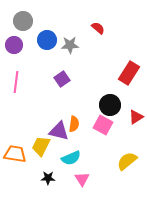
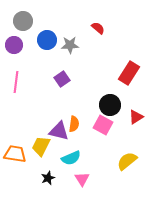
black star: rotated 24 degrees counterclockwise
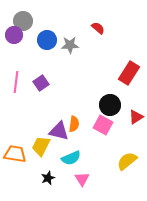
purple circle: moved 10 px up
purple square: moved 21 px left, 4 px down
